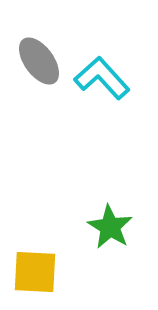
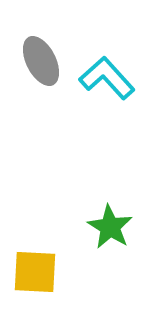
gray ellipse: moved 2 px right; rotated 9 degrees clockwise
cyan L-shape: moved 5 px right
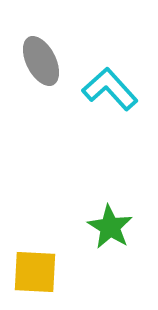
cyan L-shape: moved 3 px right, 11 px down
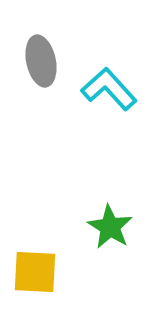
gray ellipse: rotated 15 degrees clockwise
cyan L-shape: moved 1 px left
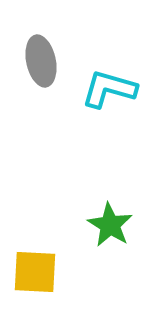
cyan L-shape: rotated 32 degrees counterclockwise
green star: moved 2 px up
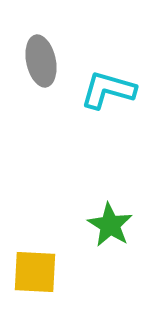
cyan L-shape: moved 1 px left, 1 px down
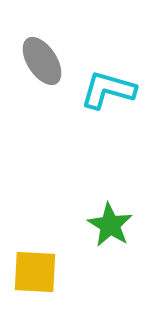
gray ellipse: moved 1 px right; rotated 21 degrees counterclockwise
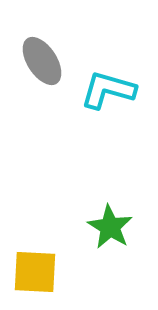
green star: moved 2 px down
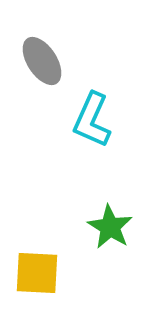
cyan L-shape: moved 16 px left, 30 px down; rotated 82 degrees counterclockwise
yellow square: moved 2 px right, 1 px down
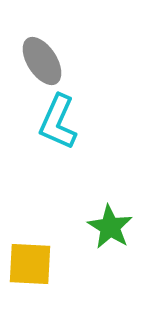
cyan L-shape: moved 34 px left, 2 px down
yellow square: moved 7 px left, 9 px up
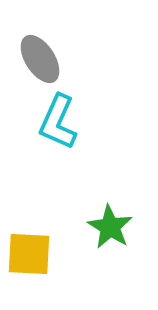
gray ellipse: moved 2 px left, 2 px up
yellow square: moved 1 px left, 10 px up
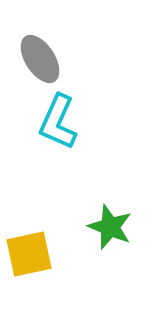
green star: rotated 9 degrees counterclockwise
yellow square: rotated 15 degrees counterclockwise
